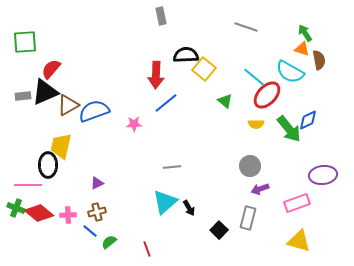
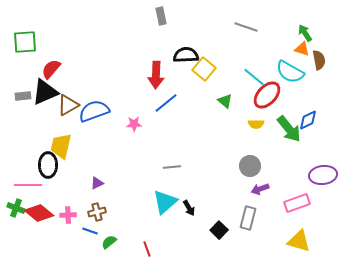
blue line at (90, 231): rotated 21 degrees counterclockwise
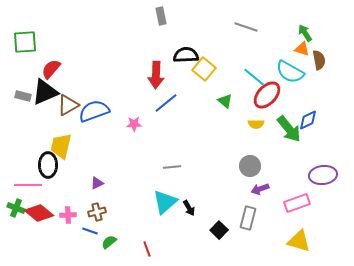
gray rectangle at (23, 96): rotated 21 degrees clockwise
